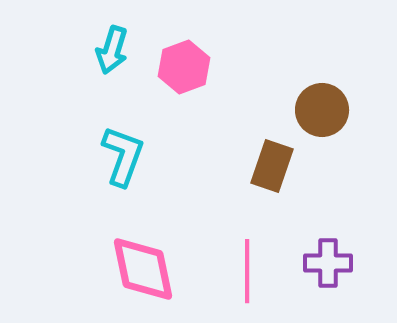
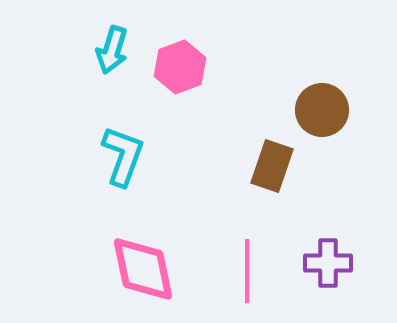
pink hexagon: moved 4 px left
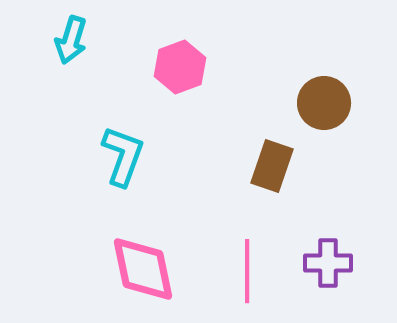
cyan arrow: moved 41 px left, 10 px up
brown circle: moved 2 px right, 7 px up
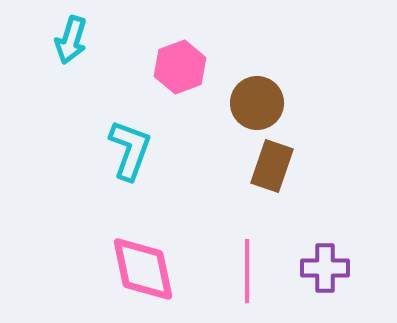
brown circle: moved 67 px left
cyan L-shape: moved 7 px right, 6 px up
purple cross: moved 3 px left, 5 px down
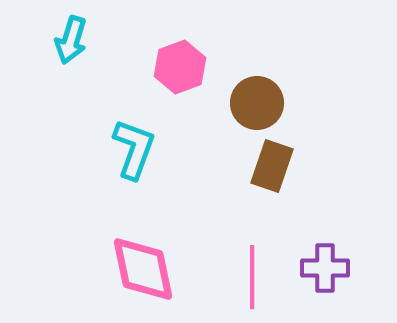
cyan L-shape: moved 4 px right, 1 px up
pink line: moved 5 px right, 6 px down
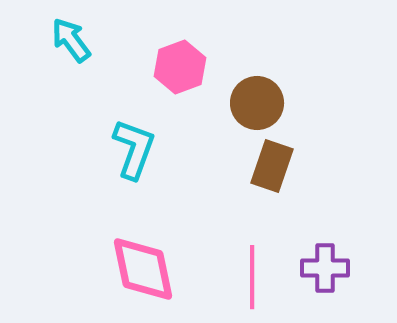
cyan arrow: rotated 126 degrees clockwise
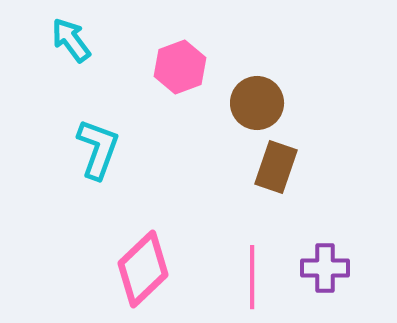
cyan L-shape: moved 36 px left
brown rectangle: moved 4 px right, 1 px down
pink diamond: rotated 58 degrees clockwise
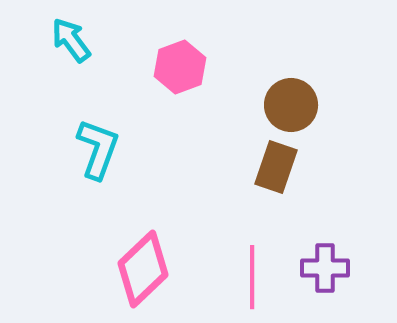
brown circle: moved 34 px right, 2 px down
